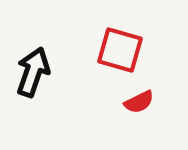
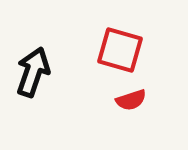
red semicircle: moved 8 px left, 2 px up; rotated 8 degrees clockwise
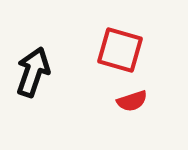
red semicircle: moved 1 px right, 1 px down
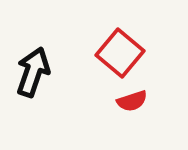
red square: moved 3 px down; rotated 24 degrees clockwise
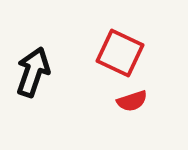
red square: rotated 15 degrees counterclockwise
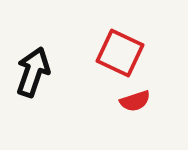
red semicircle: moved 3 px right
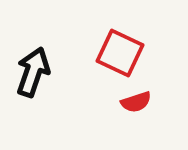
red semicircle: moved 1 px right, 1 px down
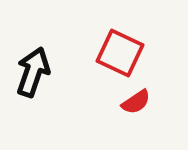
red semicircle: rotated 16 degrees counterclockwise
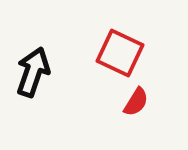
red semicircle: rotated 24 degrees counterclockwise
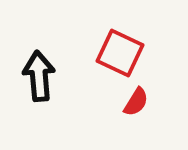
black arrow: moved 6 px right, 4 px down; rotated 24 degrees counterclockwise
